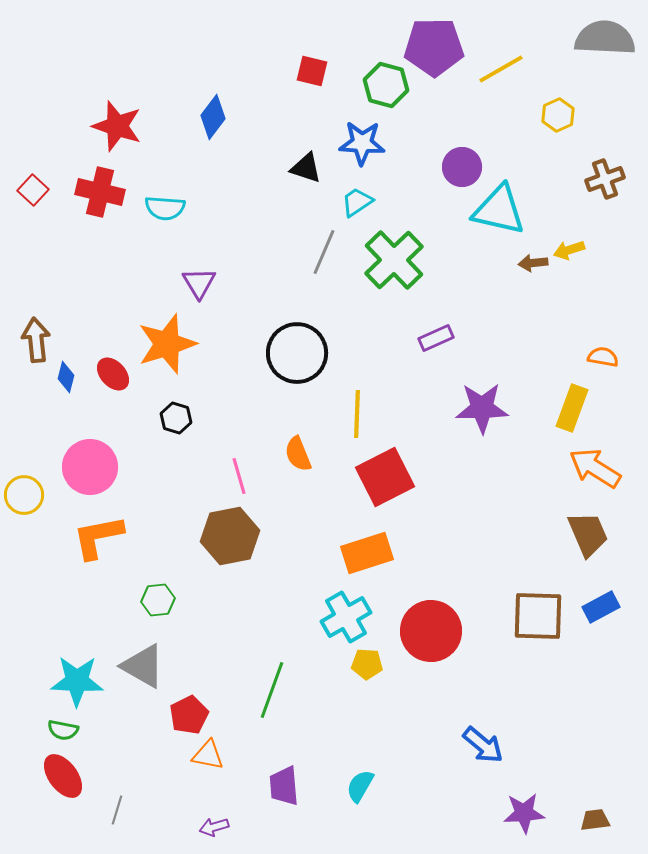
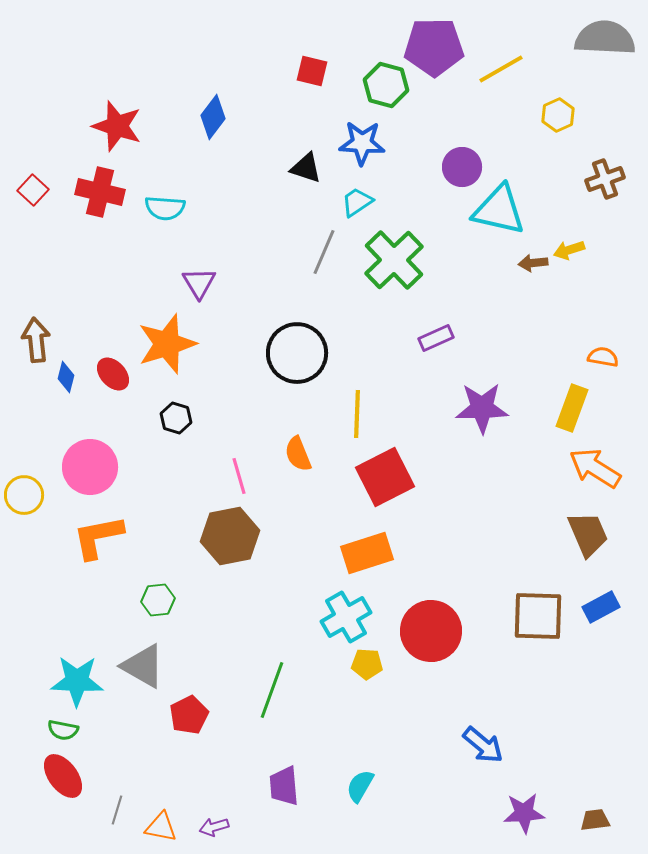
orange triangle at (208, 755): moved 47 px left, 72 px down
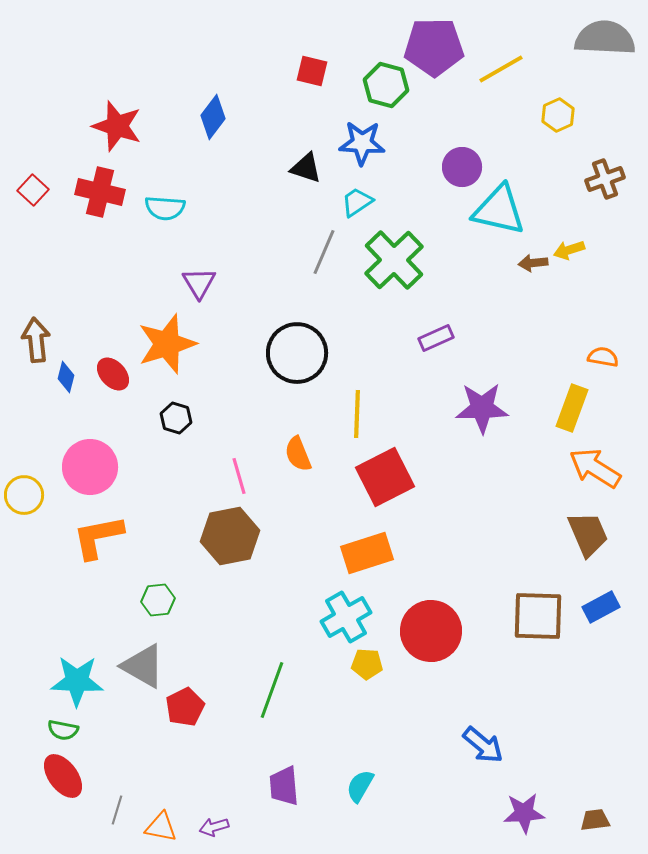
red pentagon at (189, 715): moved 4 px left, 8 px up
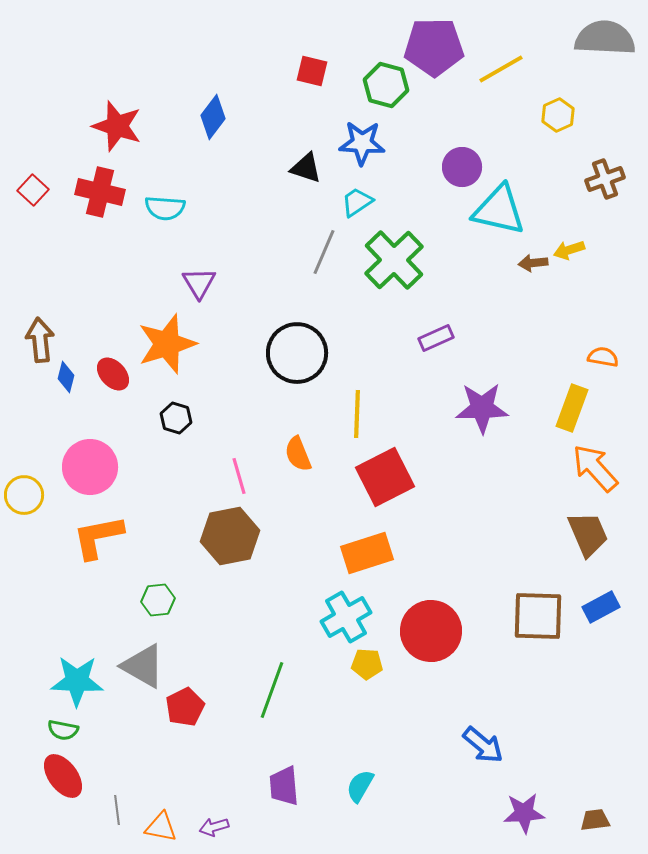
brown arrow at (36, 340): moved 4 px right
orange arrow at (595, 468): rotated 16 degrees clockwise
gray line at (117, 810): rotated 24 degrees counterclockwise
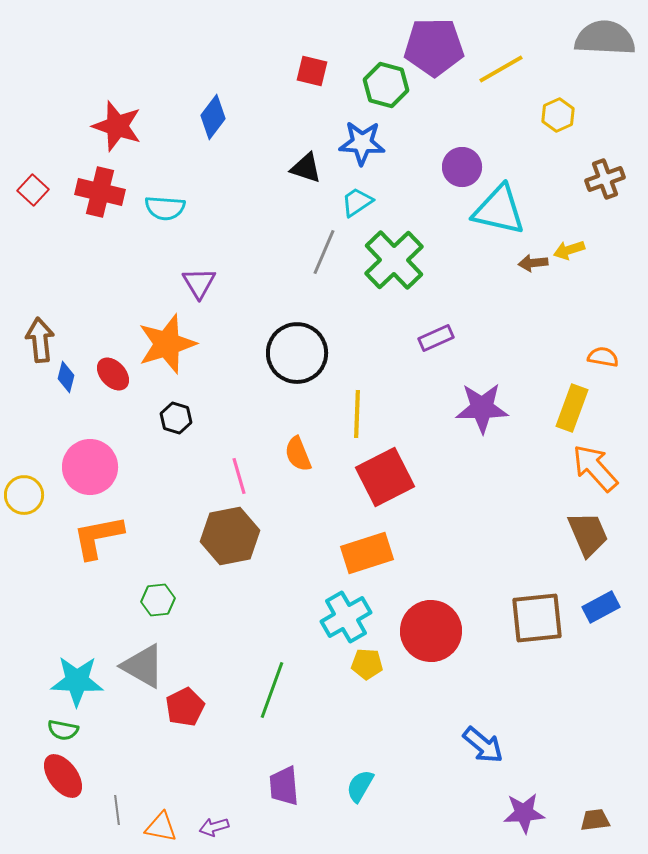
brown square at (538, 616): moved 1 px left, 2 px down; rotated 8 degrees counterclockwise
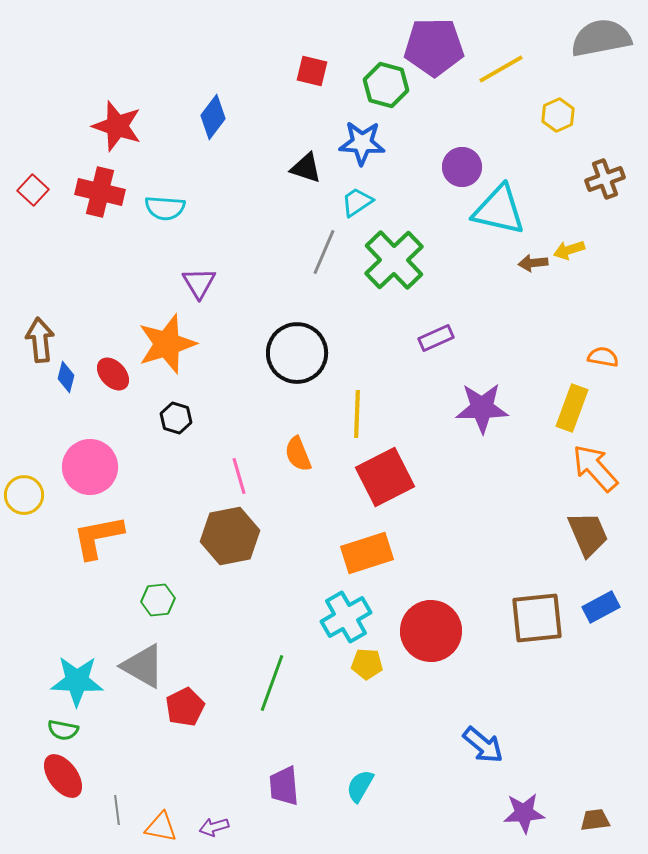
gray semicircle at (605, 38): moved 4 px left; rotated 14 degrees counterclockwise
green line at (272, 690): moved 7 px up
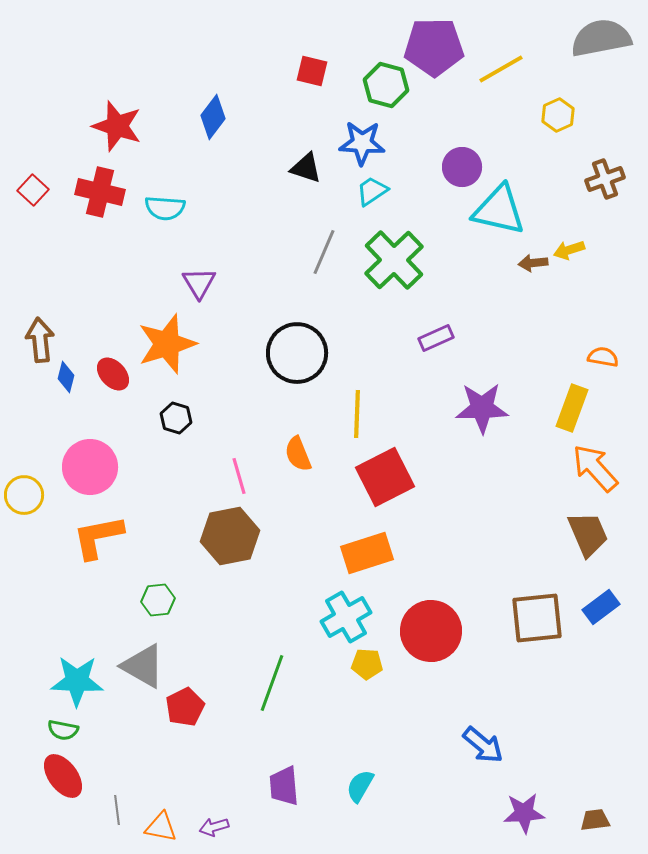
cyan trapezoid at (357, 202): moved 15 px right, 11 px up
blue rectangle at (601, 607): rotated 9 degrees counterclockwise
